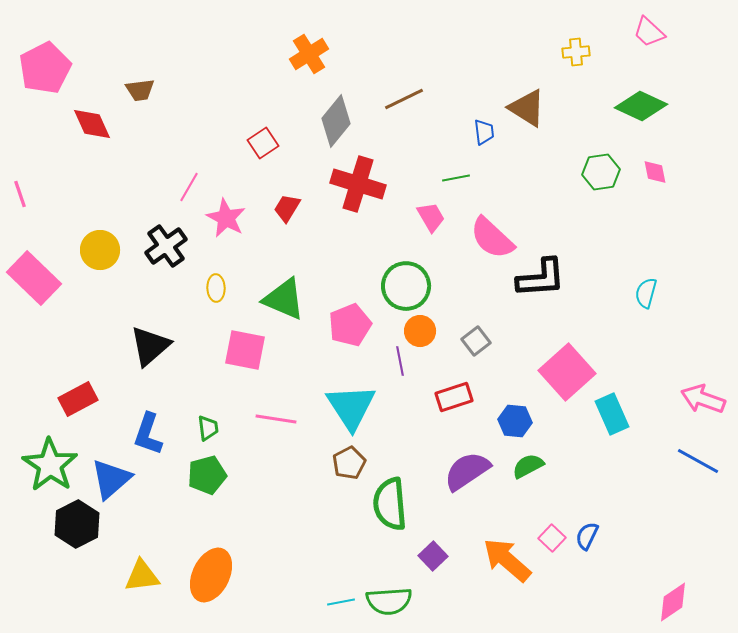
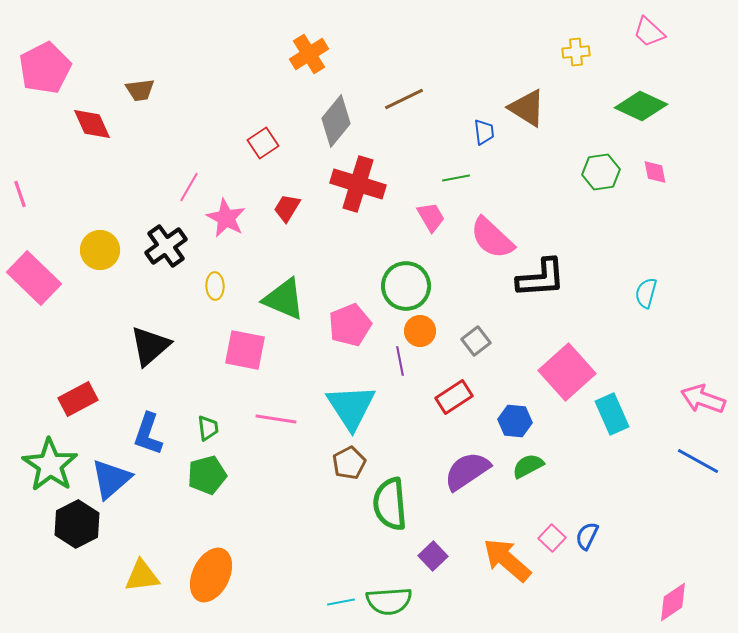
yellow ellipse at (216, 288): moved 1 px left, 2 px up
red rectangle at (454, 397): rotated 15 degrees counterclockwise
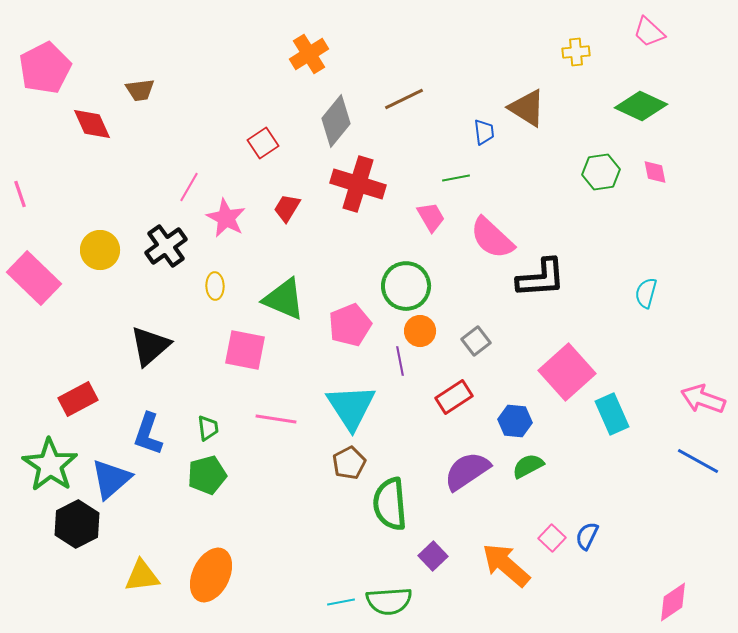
orange arrow at (507, 560): moved 1 px left, 5 px down
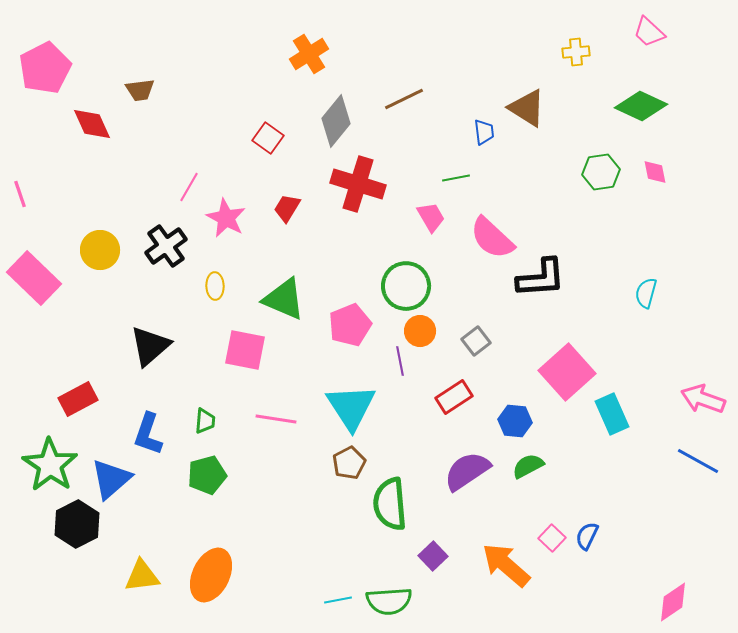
red square at (263, 143): moved 5 px right, 5 px up; rotated 20 degrees counterclockwise
green trapezoid at (208, 428): moved 3 px left, 7 px up; rotated 12 degrees clockwise
cyan line at (341, 602): moved 3 px left, 2 px up
